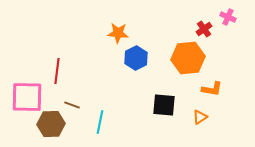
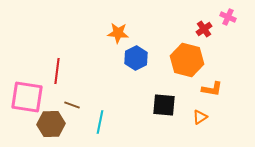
orange hexagon: moved 1 px left, 2 px down; rotated 20 degrees clockwise
pink square: rotated 8 degrees clockwise
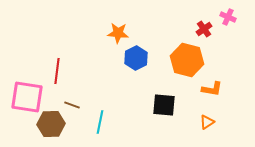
orange triangle: moved 7 px right, 5 px down
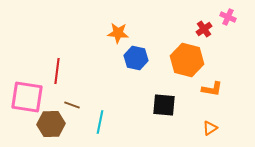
blue hexagon: rotated 20 degrees counterclockwise
orange triangle: moved 3 px right, 6 px down
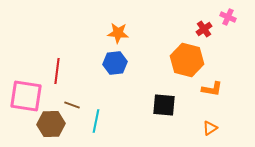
blue hexagon: moved 21 px left, 5 px down; rotated 20 degrees counterclockwise
pink square: moved 1 px left, 1 px up
cyan line: moved 4 px left, 1 px up
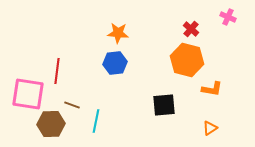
red cross: moved 13 px left; rotated 14 degrees counterclockwise
pink square: moved 2 px right, 2 px up
black square: rotated 10 degrees counterclockwise
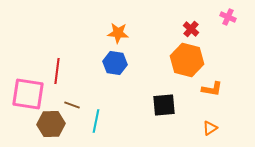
blue hexagon: rotated 15 degrees clockwise
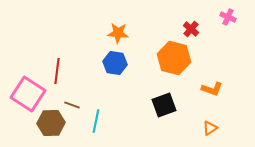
orange hexagon: moved 13 px left, 2 px up
orange L-shape: rotated 10 degrees clockwise
pink square: rotated 24 degrees clockwise
black square: rotated 15 degrees counterclockwise
brown hexagon: moved 1 px up
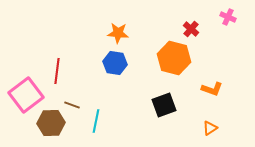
pink square: moved 2 px left, 1 px down; rotated 20 degrees clockwise
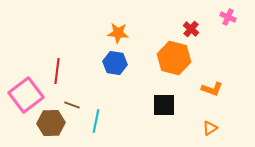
black square: rotated 20 degrees clockwise
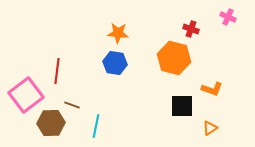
red cross: rotated 21 degrees counterclockwise
black square: moved 18 px right, 1 px down
cyan line: moved 5 px down
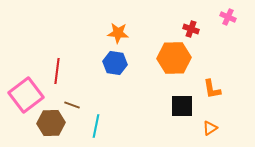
orange hexagon: rotated 16 degrees counterclockwise
orange L-shape: rotated 60 degrees clockwise
